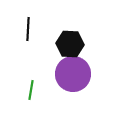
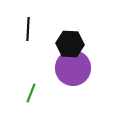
purple circle: moved 6 px up
green line: moved 3 px down; rotated 12 degrees clockwise
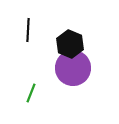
black line: moved 1 px down
black hexagon: rotated 20 degrees clockwise
